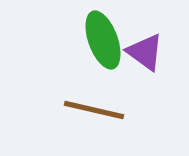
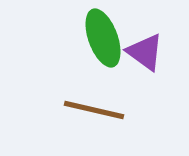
green ellipse: moved 2 px up
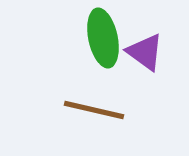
green ellipse: rotated 8 degrees clockwise
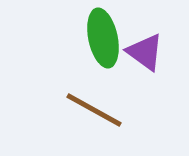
brown line: rotated 16 degrees clockwise
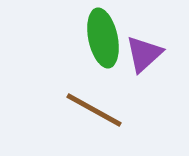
purple triangle: moved 1 px left, 2 px down; rotated 42 degrees clockwise
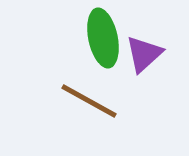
brown line: moved 5 px left, 9 px up
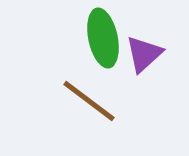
brown line: rotated 8 degrees clockwise
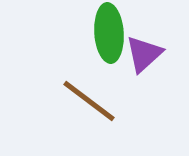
green ellipse: moved 6 px right, 5 px up; rotated 8 degrees clockwise
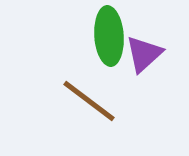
green ellipse: moved 3 px down
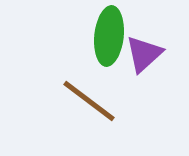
green ellipse: rotated 10 degrees clockwise
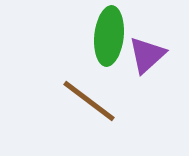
purple triangle: moved 3 px right, 1 px down
